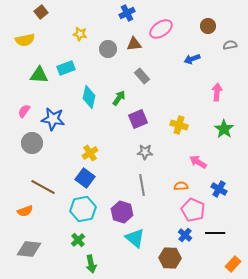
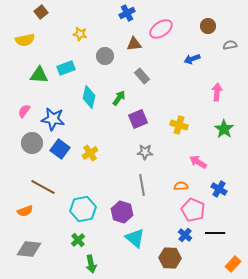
gray circle at (108, 49): moved 3 px left, 7 px down
blue square at (85, 178): moved 25 px left, 29 px up
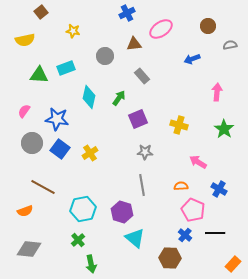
yellow star at (80, 34): moved 7 px left, 3 px up
blue star at (53, 119): moved 4 px right
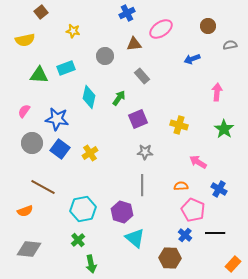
gray line at (142, 185): rotated 10 degrees clockwise
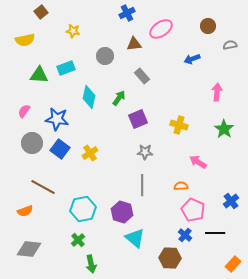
blue cross at (219, 189): moved 12 px right, 12 px down; rotated 21 degrees clockwise
